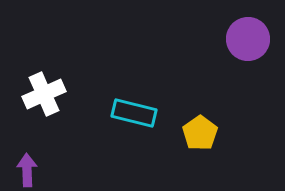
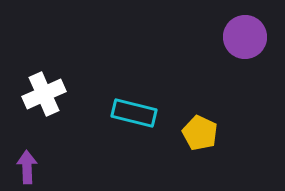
purple circle: moved 3 px left, 2 px up
yellow pentagon: rotated 12 degrees counterclockwise
purple arrow: moved 3 px up
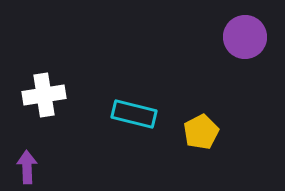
white cross: moved 1 px down; rotated 15 degrees clockwise
cyan rectangle: moved 1 px down
yellow pentagon: moved 1 px right, 1 px up; rotated 20 degrees clockwise
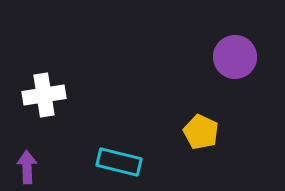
purple circle: moved 10 px left, 20 px down
cyan rectangle: moved 15 px left, 48 px down
yellow pentagon: rotated 20 degrees counterclockwise
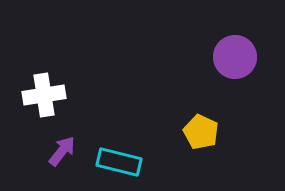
purple arrow: moved 35 px right, 16 px up; rotated 40 degrees clockwise
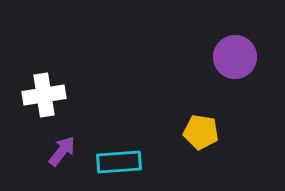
yellow pentagon: rotated 16 degrees counterclockwise
cyan rectangle: rotated 18 degrees counterclockwise
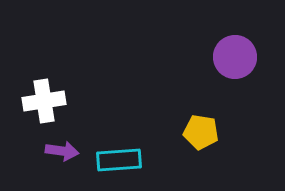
white cross: moved 6 px down
purple arrow: rotated 60 degrees clockwise
cyan rectangle: moved 2 px up
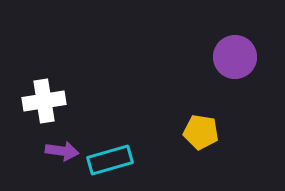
cyan rectangle: moved 9 px left; rotated 12 degrees counterclockwise
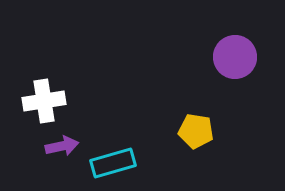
yellow pentagon: moved 5 px left, 1 px up
purple arrow: moved 5 px up; rotated 20 degrees counterclockwise
cyan rectangle: moved 3 px right, 3 px down
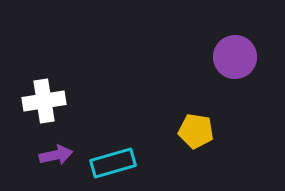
purple arrow: moved 6 px left, 9 px down
